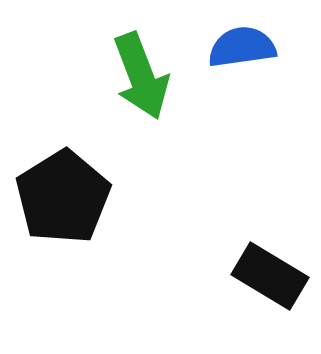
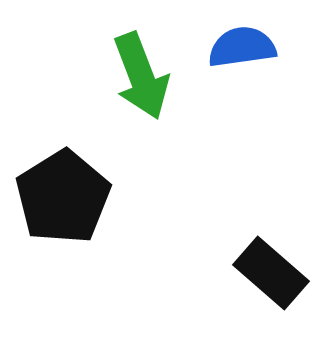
black rectangle: moved 1 px right, 3 px up; rotated 10 degrees clockwise
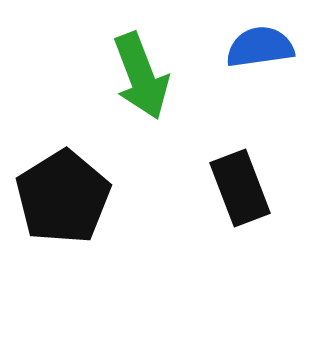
blue semicircle: moved 18 px right
black rectangle: moved 31 px left, 85 px up; rotated 28 degrees clockwise
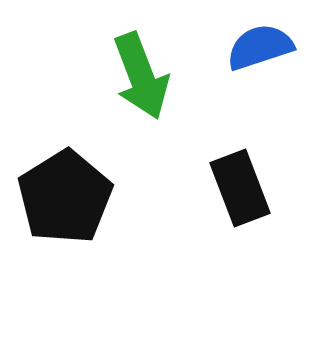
blue semicircle: rotated 10 degrees counterclockwise
black pentagon: moved 2 px right
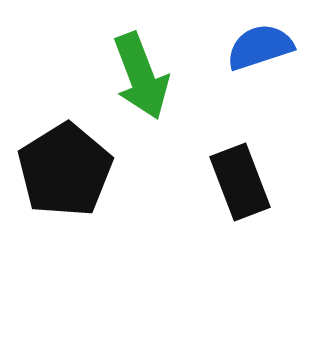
black rectangle: moved 6 px up
black pentagon: moved 27 px up
